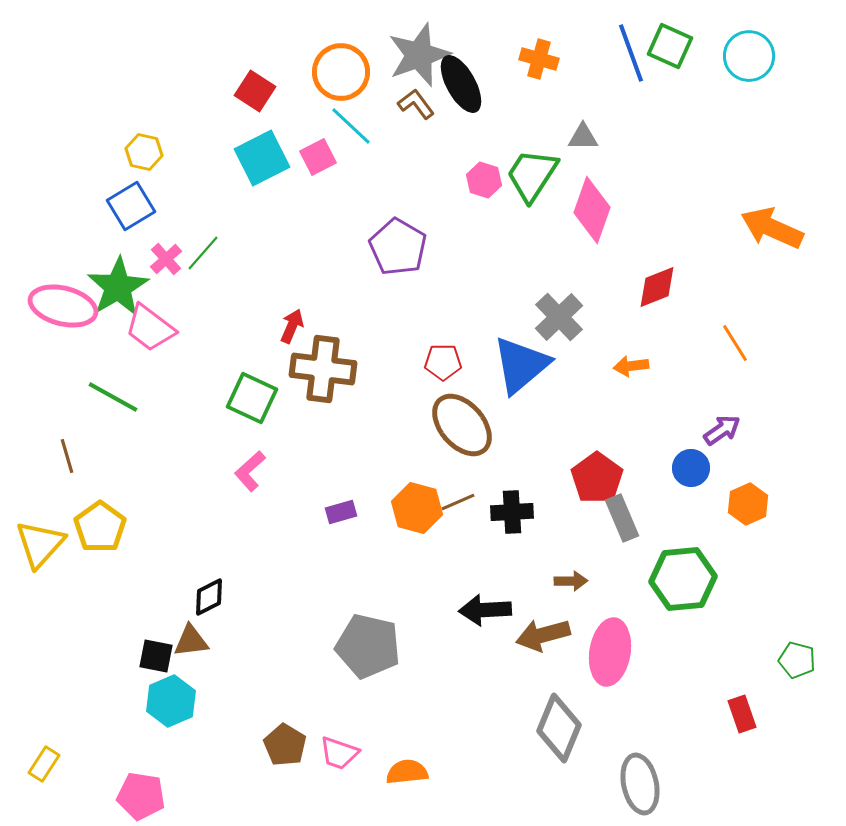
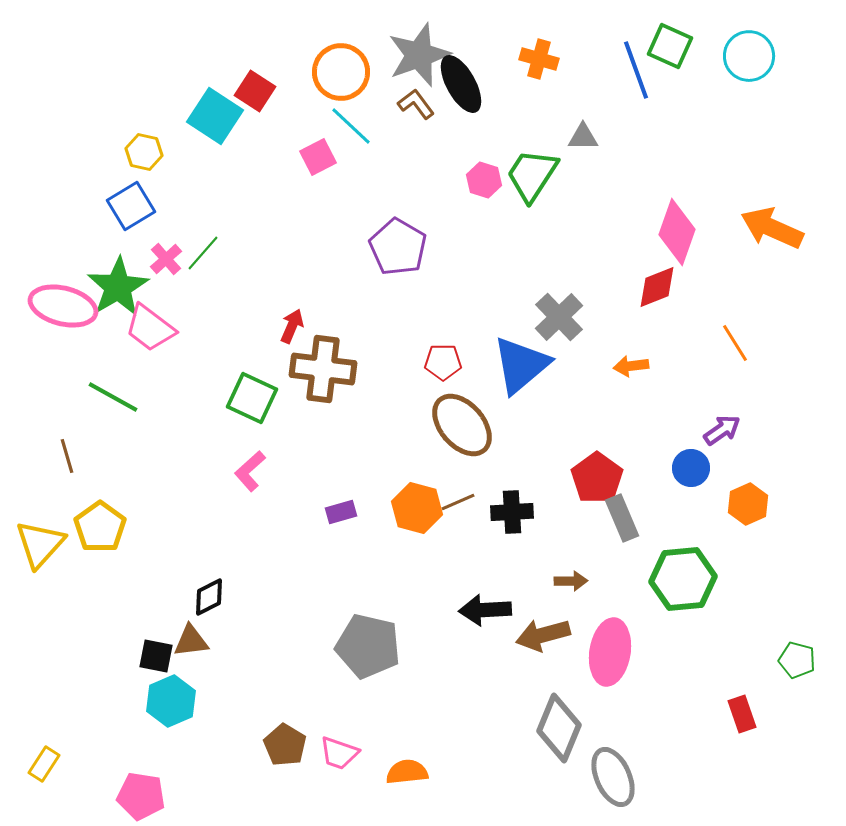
blue line at (631, 53): moved 5 px right, 17 px down
cyan square at (262, 158): moved 47 px left, 42 px up; rotated 30 degrees counterclockwise
pink diamond at (592, 210): moved 85 px right, 22 px down
gray ellipse at (640, 784): moved 27 px left, 7 px up; rotated 12 degrees counterclockwise
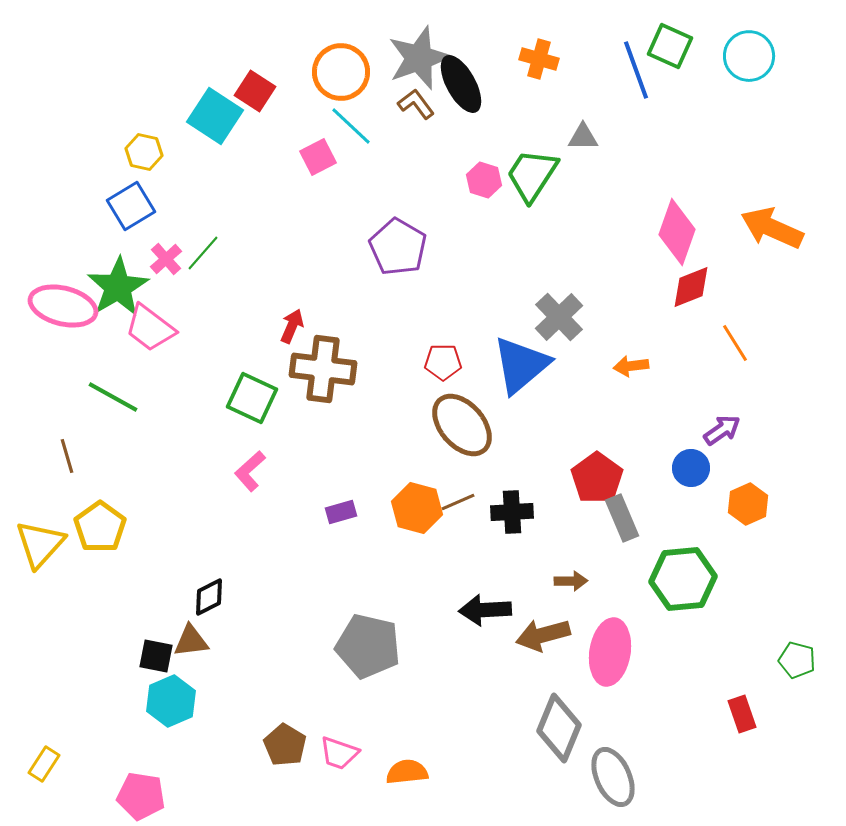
gray star at (419, 55): moved 3 px down
red diamond at (657, 287): moved 34 px right
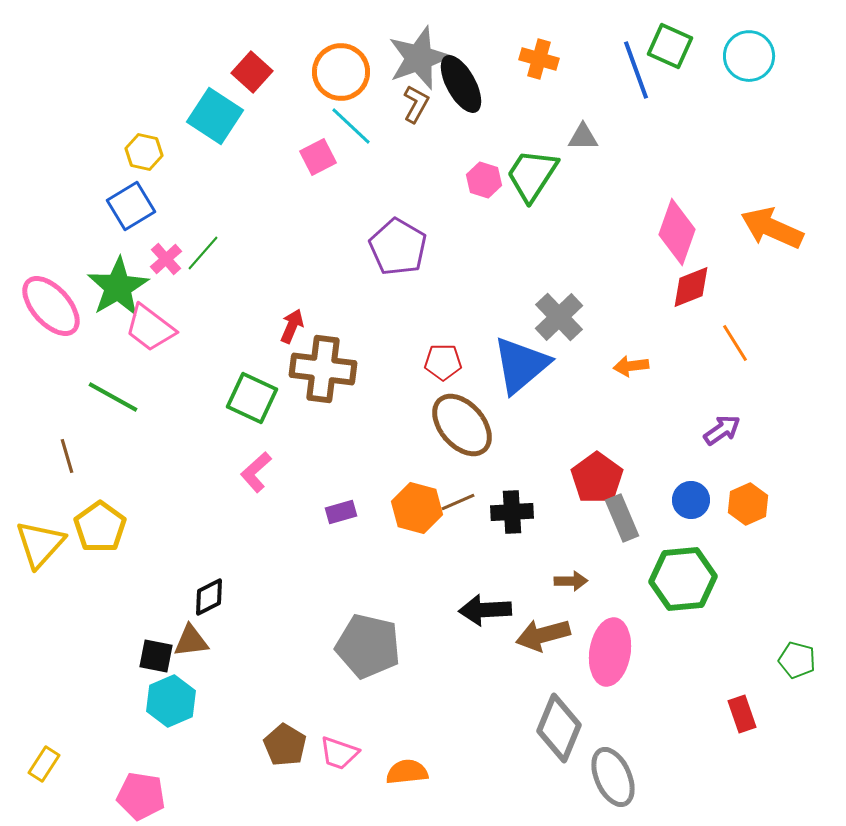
red square at (255, 91): moved 3 px left, 19 px up; rotated 9 degrees clockwise
brown L-shape at (416, 104): rotated 66 degrees clockwise
pink ellipse at (63, 306): moved 12 px left; rotated 34 degrees clockwise
blue circle at (691, 468): moved 32 px down
pink L-shape at (250, 471): moved 6 px right, 1 px down
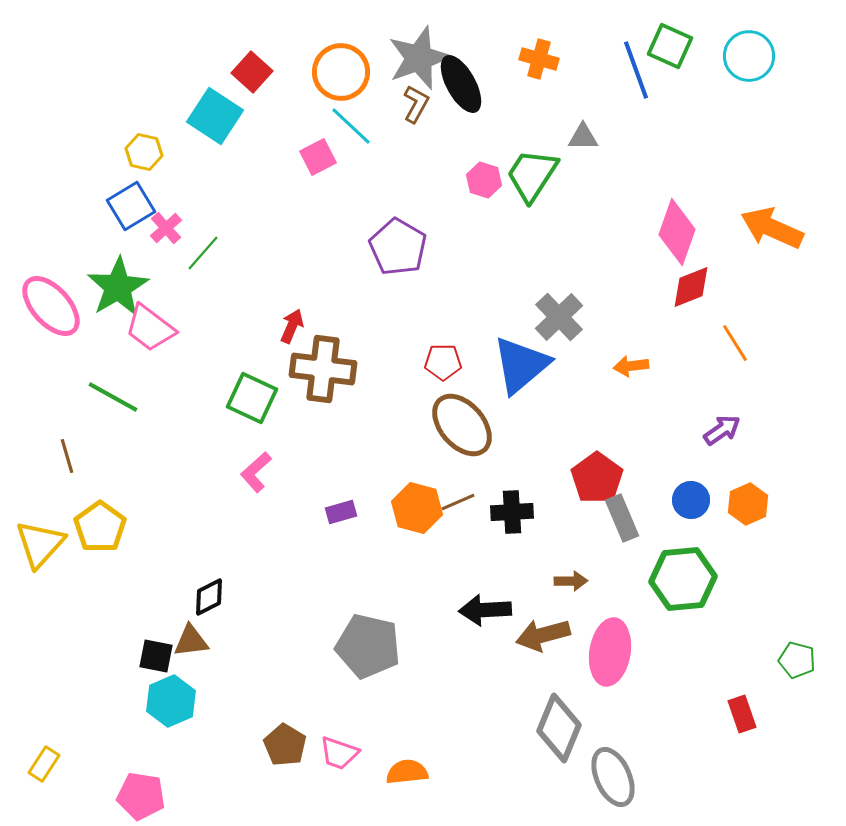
pink cross at (166, 259): moved 31 px up
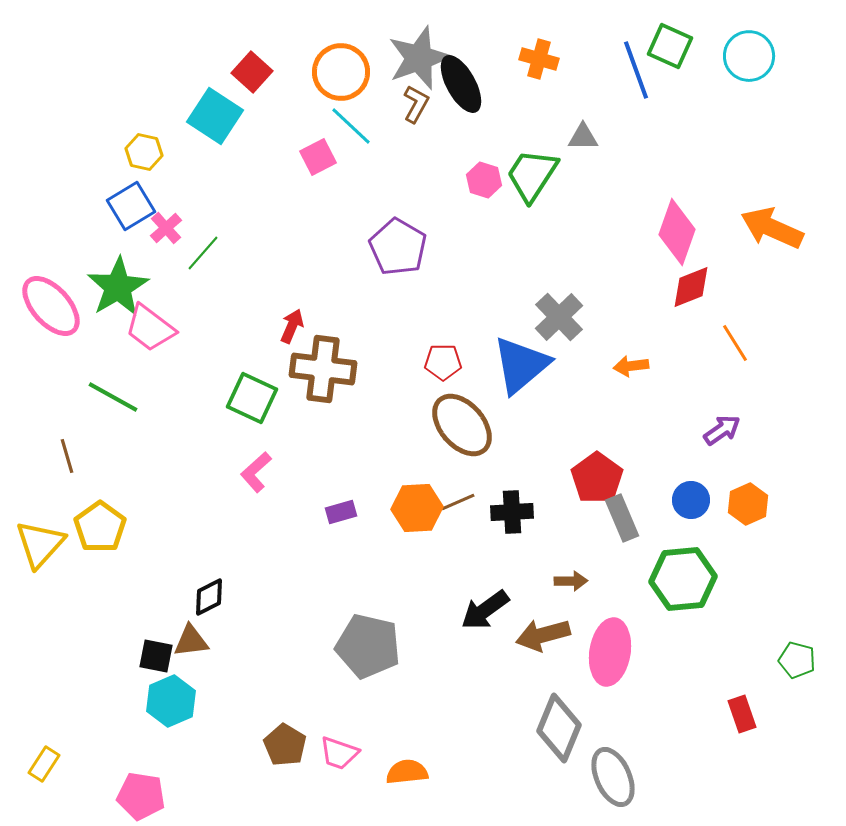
orange hexagon at (417, 508): rotated 18 degrees counterclockwise
black arrow at (485, 610): rotated 33 degrees counterclockwise
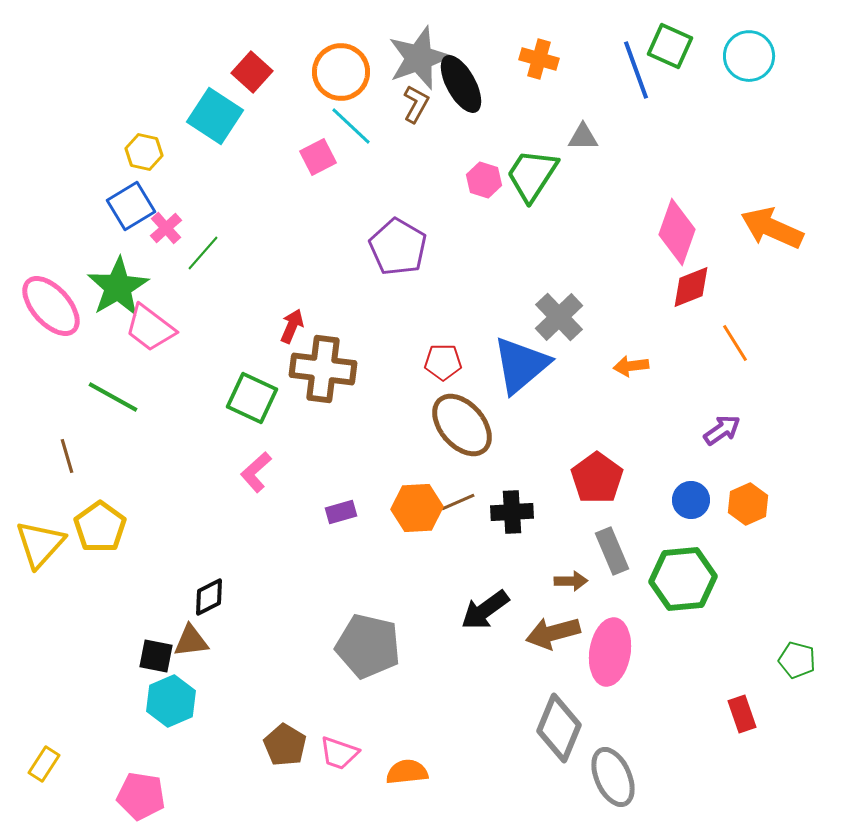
gray rectangle at (622, 518): moved 10 px left, 33 px down
brown arrow at (543, 635): moved 10 px right, 2 px up
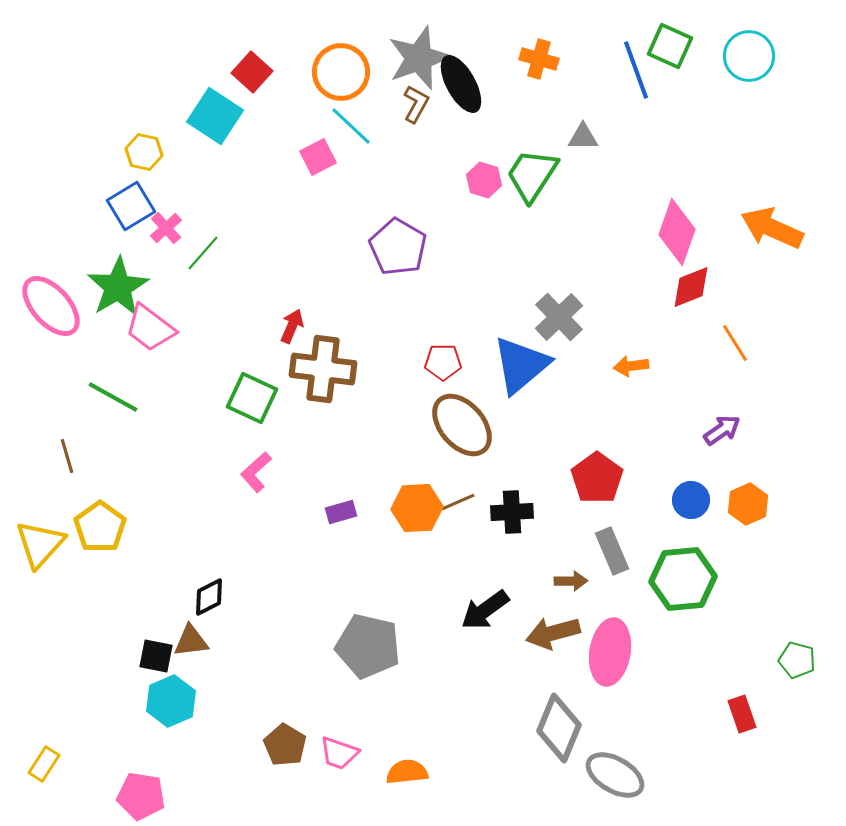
gray ellipse at (613, 777): moved 2 px right, 2 px up; rotated 36 degrees counterclockwise
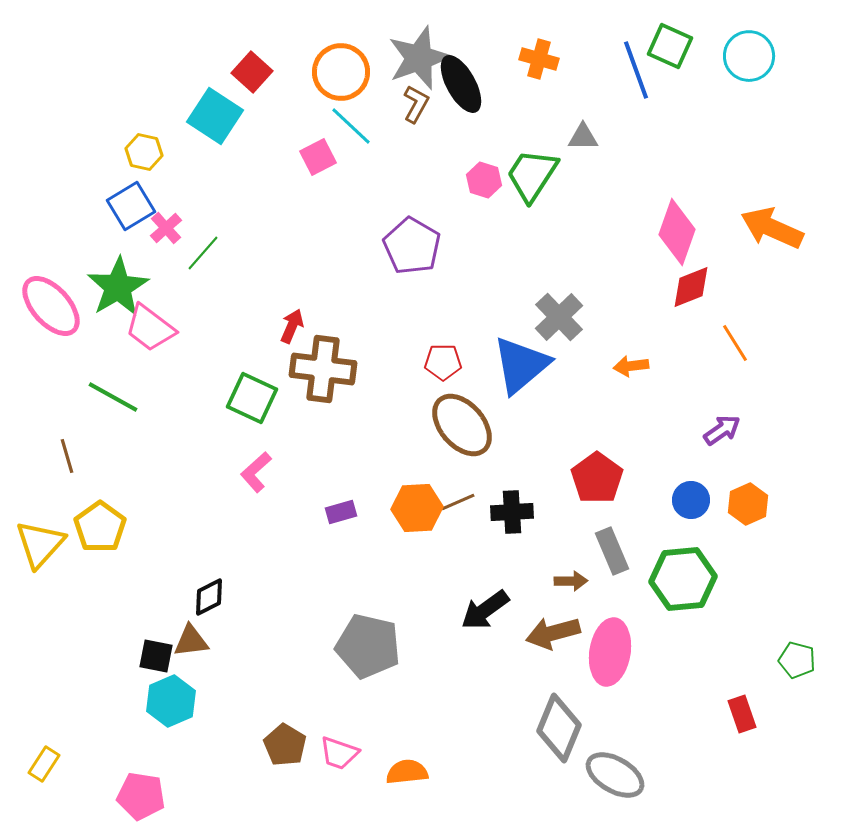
purple pentagon at (398, 247): moved 14 px right, 1 px up
